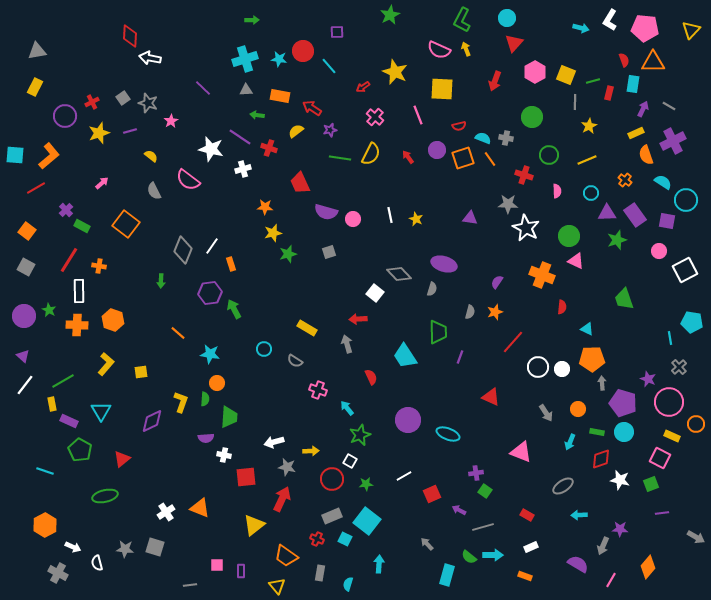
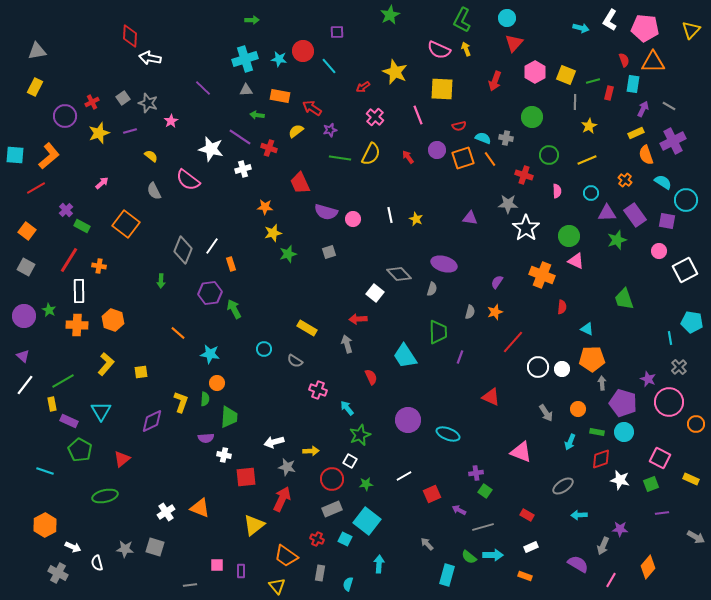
white star at (526, 228): rotated 8 degrees clockwise
yellow rectangle at (672, 436): moved 19 px right, 43 px down
gray rectangle at (332, 516): moved 7 px up
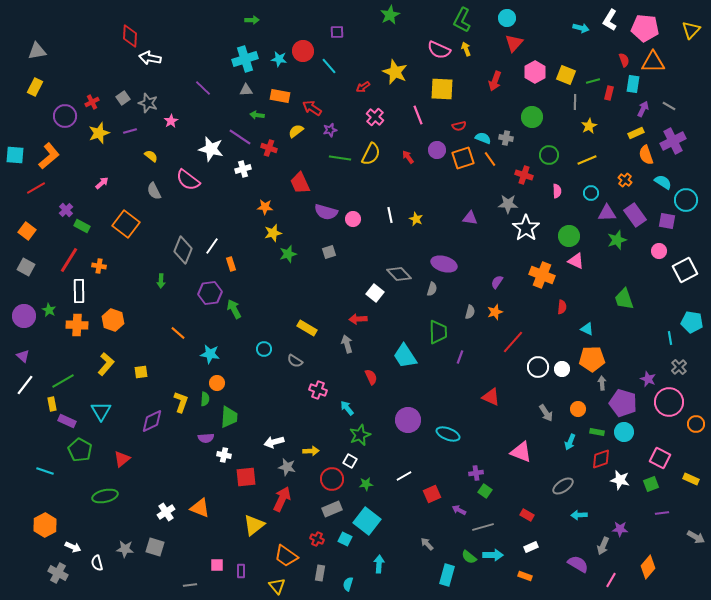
purple rectangle at (69, 421): moved 2 px left
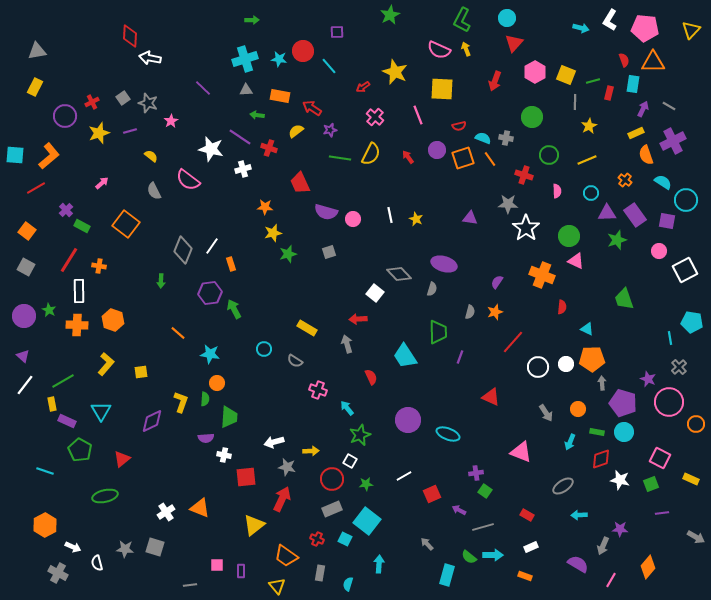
white circle at (562, 369): moved 4 px right, 5 px up
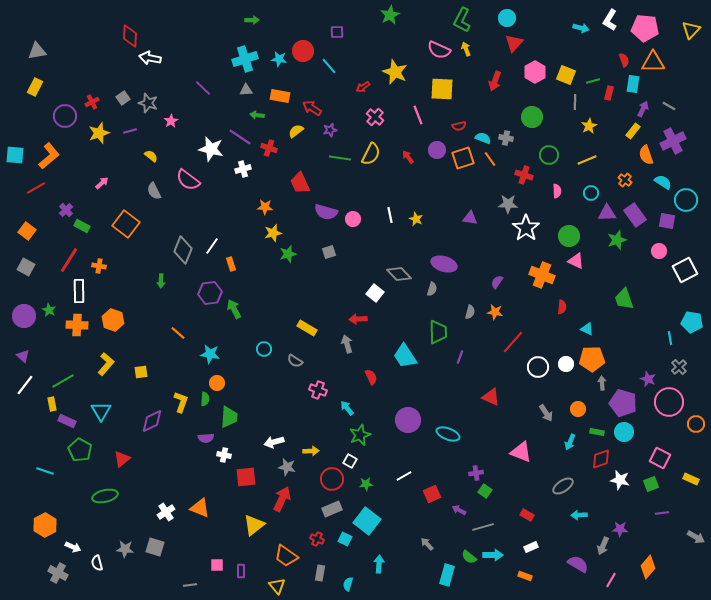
yellow rectangle at (636, 133): moved 3 px left, 2 px up; rotated 28 degrees counterclockwise
orange star at (495, 312): rotated 28 degrees clockwise
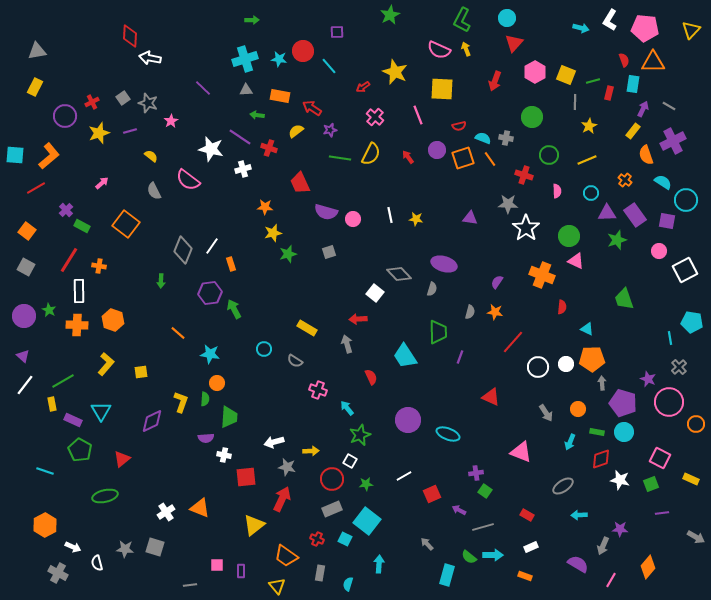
yellow star at (416, 219): rotated 16 degrees counterclockwise
purple rectangle at (67, 421): moved 6 px right, 1 px up
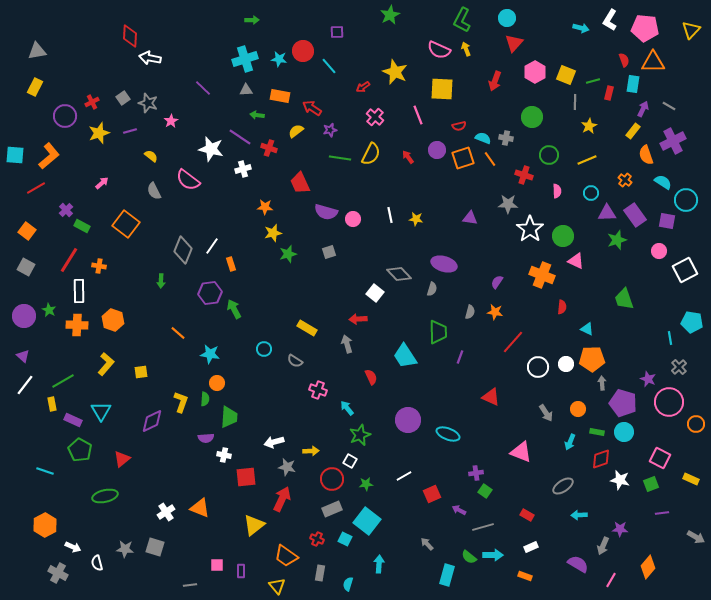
white star at (526, 228): moved 4 px right, 1 px down
green circle at (569, 236): moved 6 px left
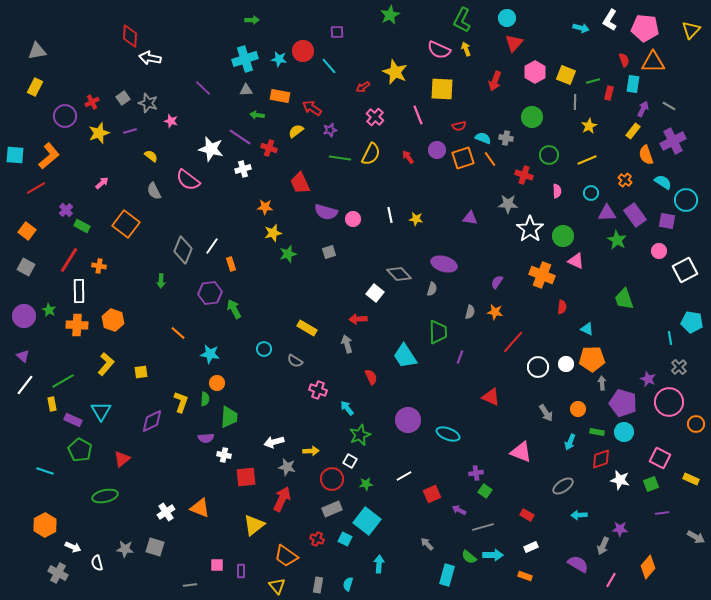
pink star at (171, 121): rotated 24 degrees counterclockwise
green star at (617, 240): rotated 24 degrees counterclockwise
gray rectangle at (320, 573): moved 2 px left, 12 px down
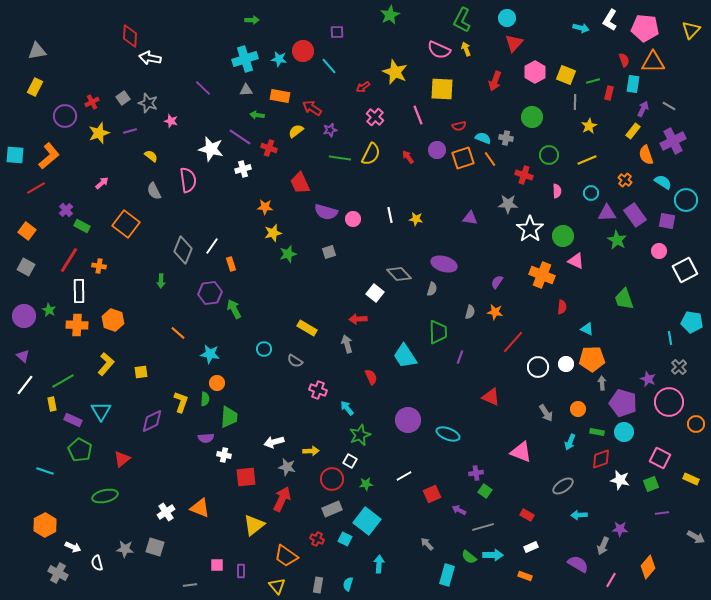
pink semicircle at (188, 180): rotated 135 degrees counterclockwise
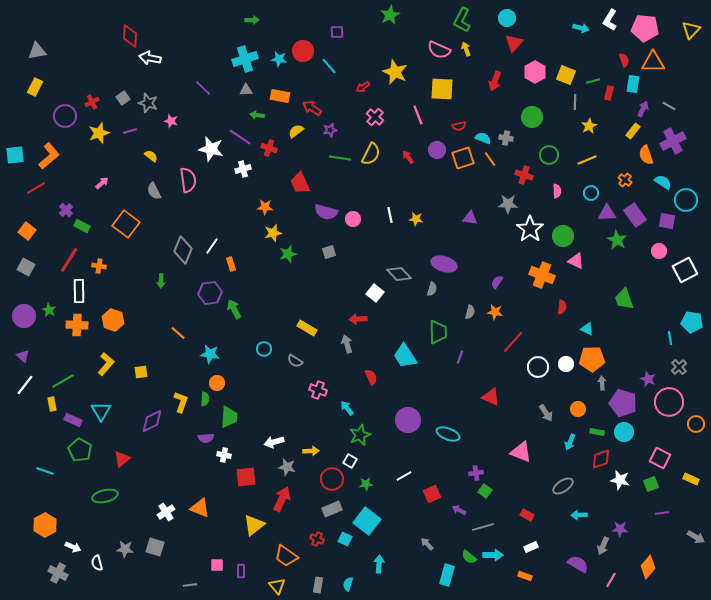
cyan square at (15, 155): rotated 12 degrees counterclockwise
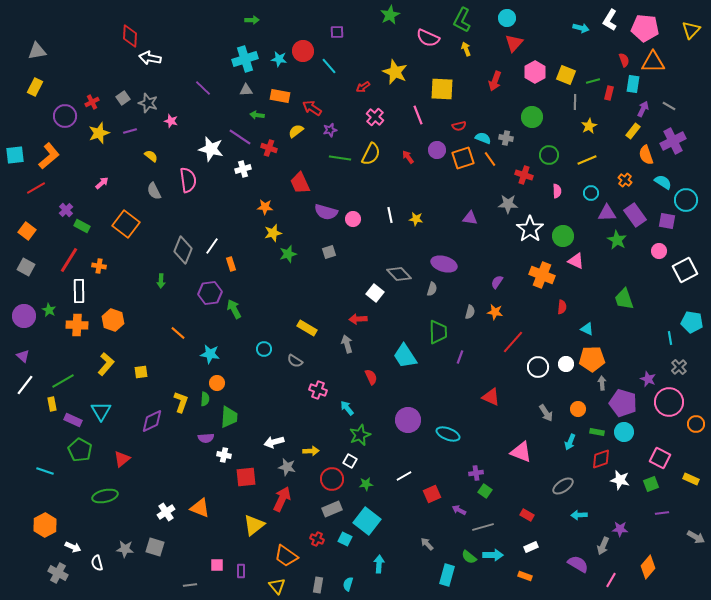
pink semicircle at (439, 50): moved 11 px left, 12 px up
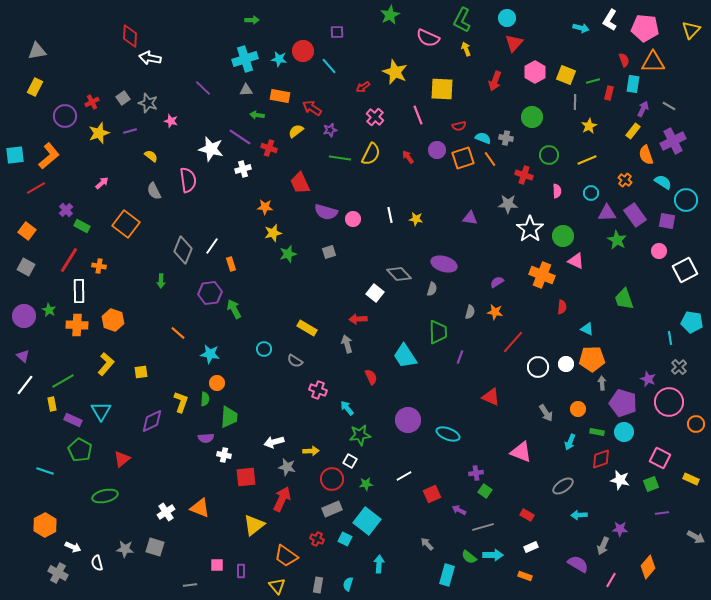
purple semicircle at (497, 282): rotated 24 degrees clockwise
green star at (360, 435): rotated 15 degrees clockwise
